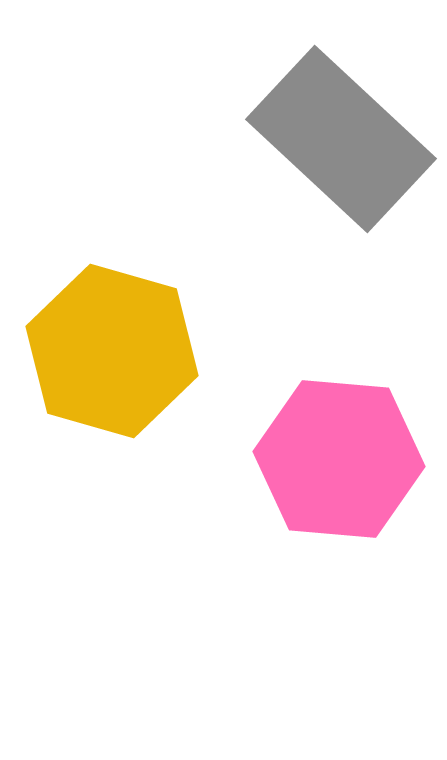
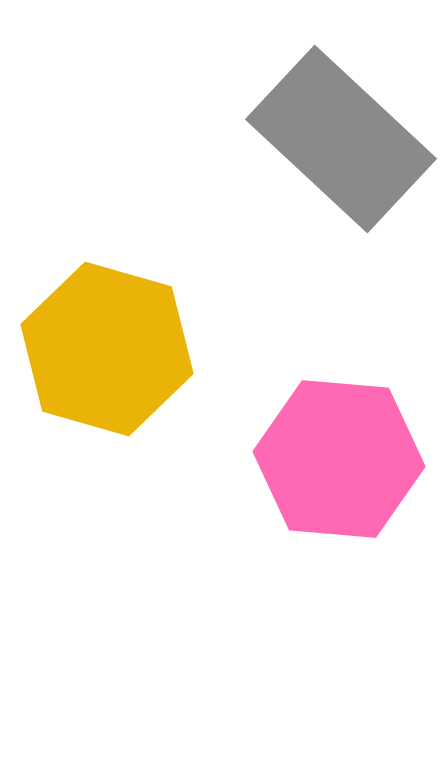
yellow hexagon: moved 5 px left, 2 px up
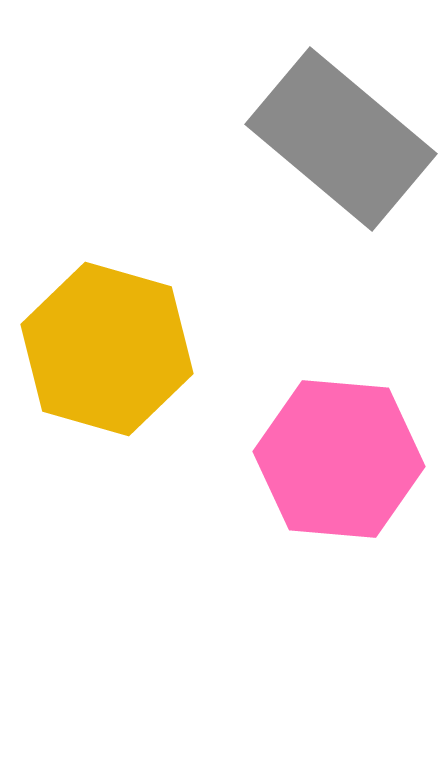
gray rectangle: rotated 3 degrees counterclockwise
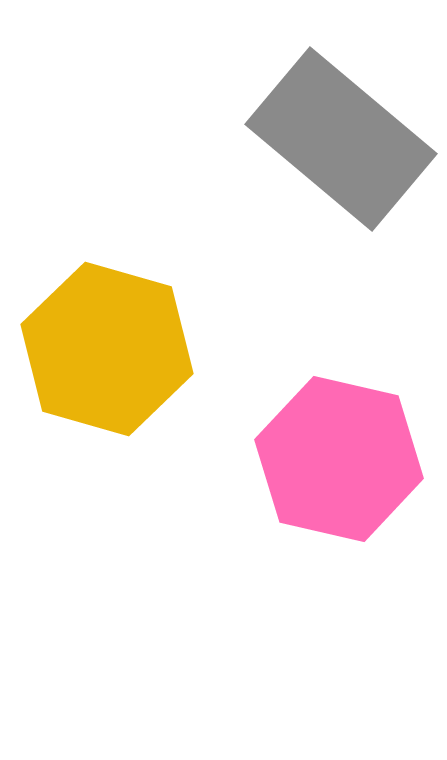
pink hexagon: rotated 8 degrees clockwise
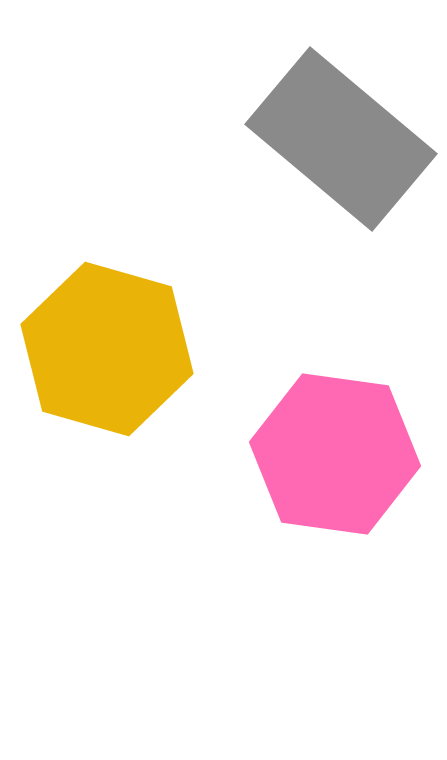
pink hexagon: moved 4 px left, 5 px up; rotated 5 degrees counterclockwise
